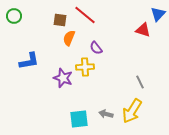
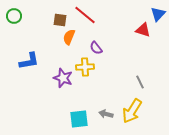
orange semicircle: moved 1 px up
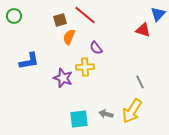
brown square: rotated 24 degrees counterclockwise
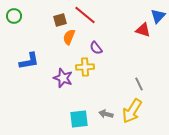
blue triangle: moved 2 px down
gray line: moved 1 px left, 2 px down
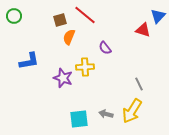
purple semicircle: moved 9 px right
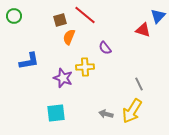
cyan square: moved 23 px left, 6 px up
